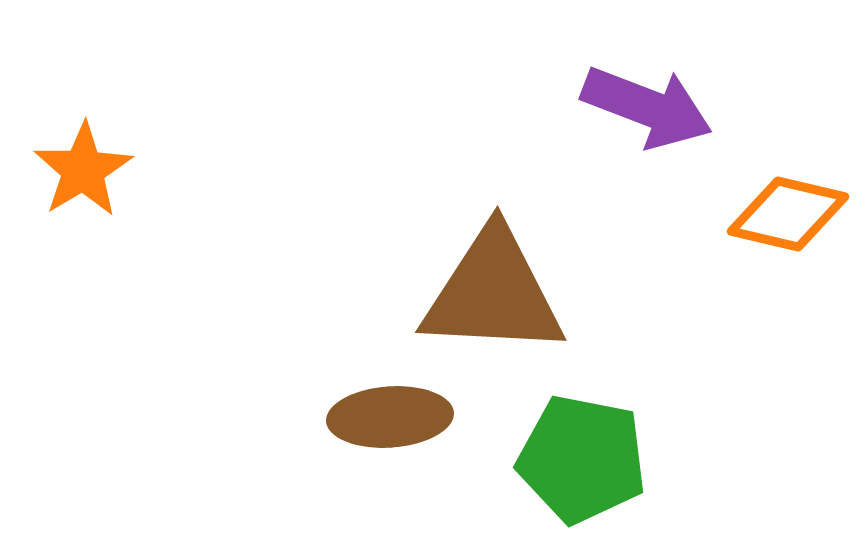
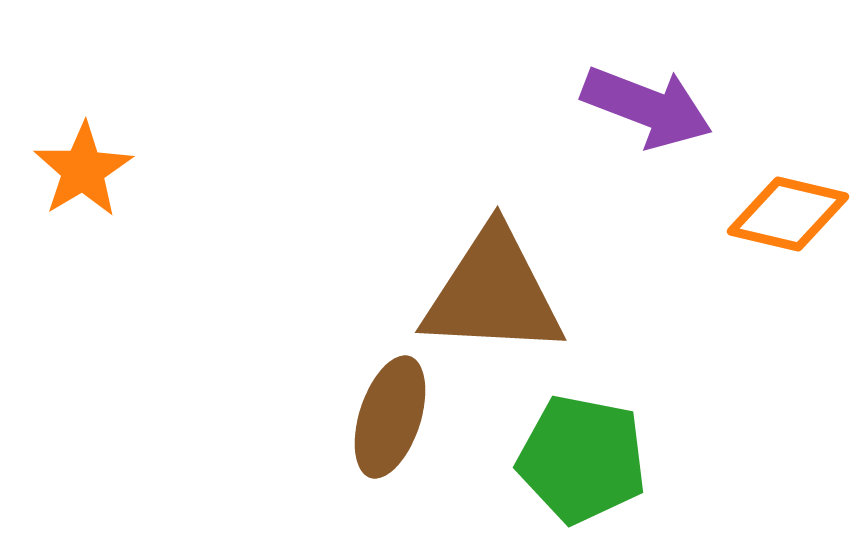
brown ellipse: rotated 68 degrees counterclockwise
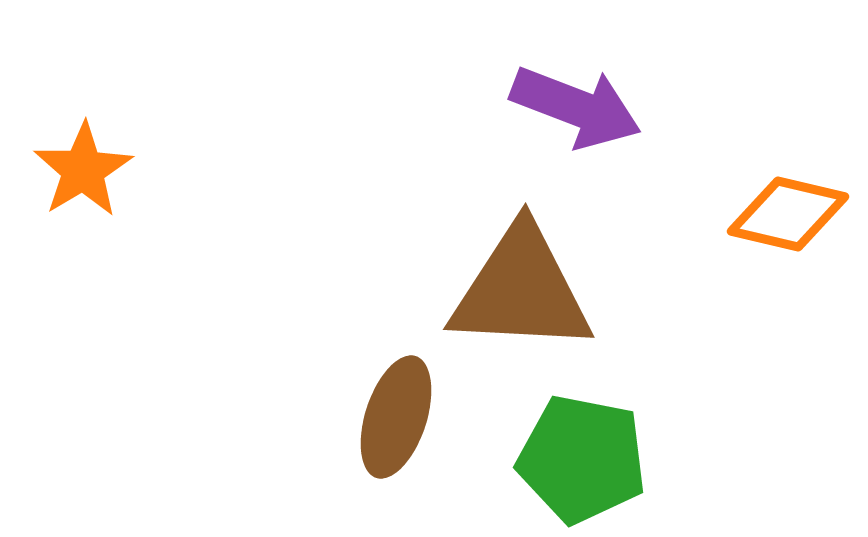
purple arrow: moved 71 px left
brown triangle: moved 28 px right, 3 px up
brown ellipse: moved 6 px right
